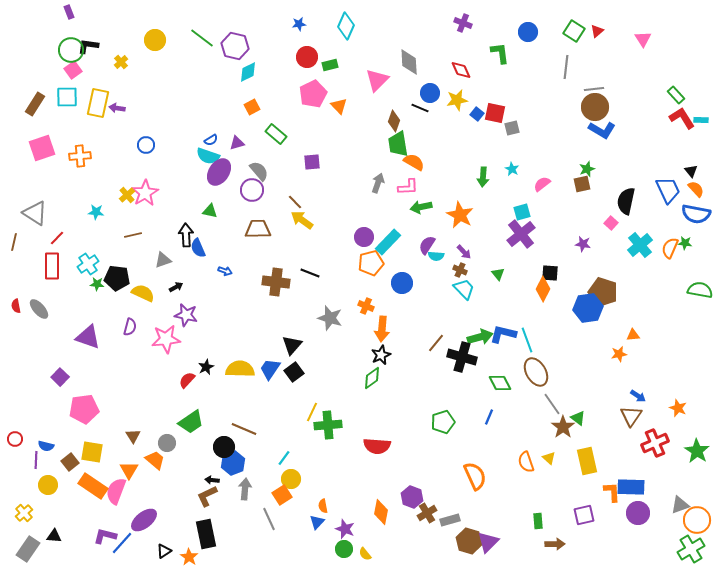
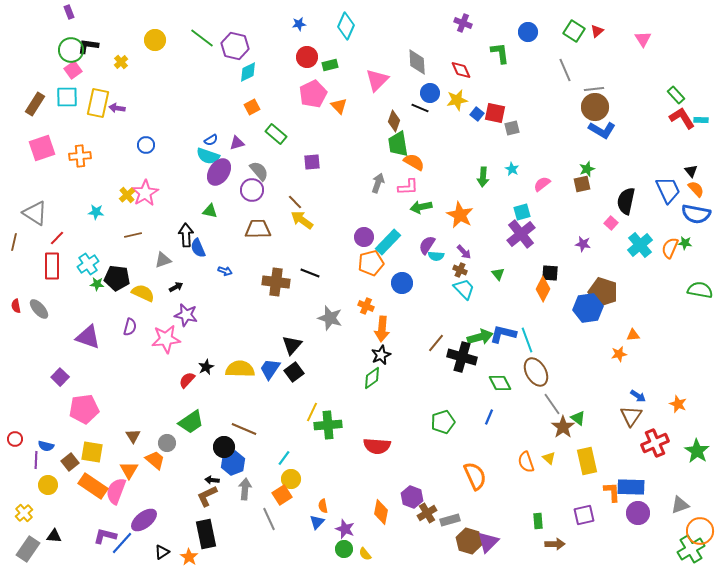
gray diamond at (409, 62): moved 8 px right
gray line at (566, 67): moved 1 px left, 3 px down; rotated 30 degrees counterclockwise
orange star at (678, 408): moved 4 px up
orange circle at (697, 520): moved 3 px right, 11 px down
black triangle at (164, 551): moved 2 px left, 1 px down
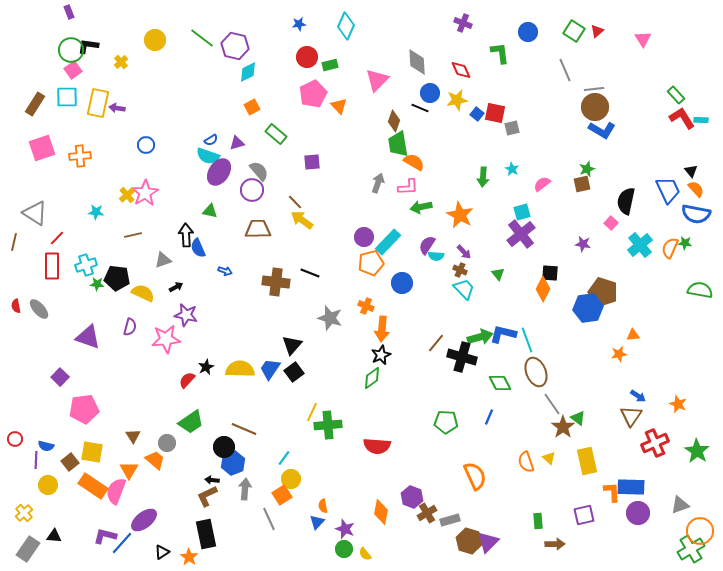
cyan cross at (88, 264): moved 2 px left, 1 px down; rotated 15 degrees clockwise
brown ellipse at (536, 372): rotated 8 degrees clockwise
green pentagon at (443, 422): moved 3 px right; rotated 20 degrees clockwise
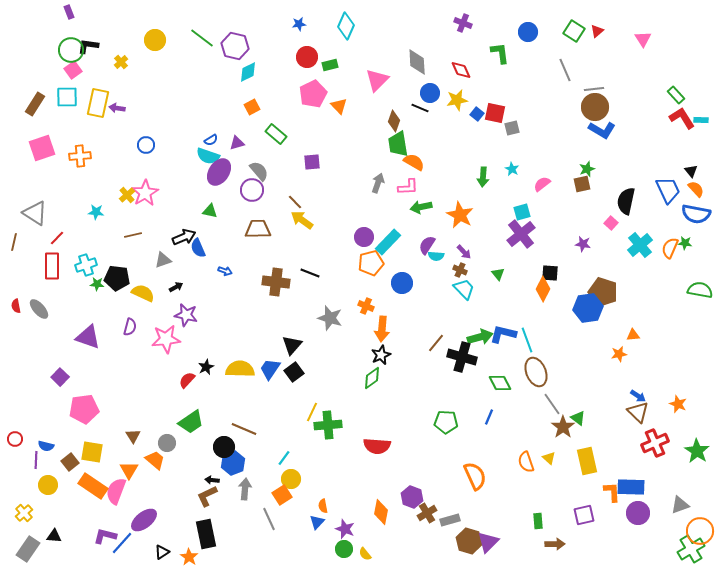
black arrow at (186, 235): moved 2 px left, 2 px down; rotated 70 degrees clockwise
brown triangle at (631, 416): moved 7 px right, 4 px up; rotated 20 degrees counterclockwise
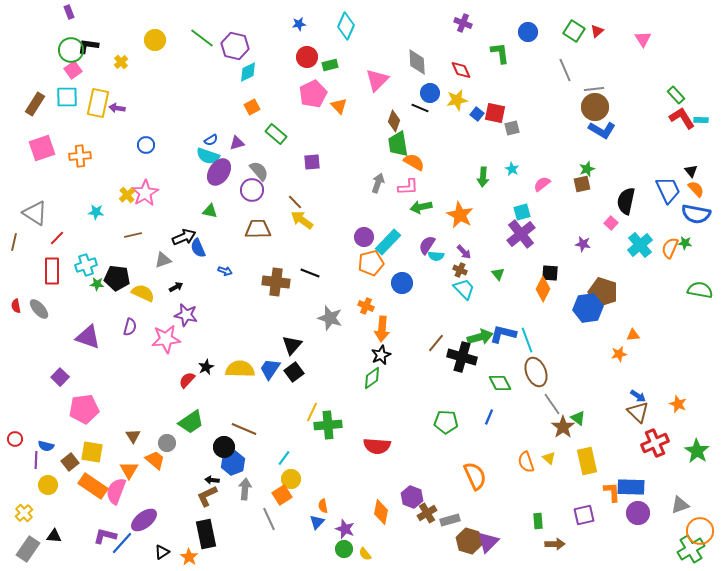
red rectangle at (52, 266): moved 5 px down
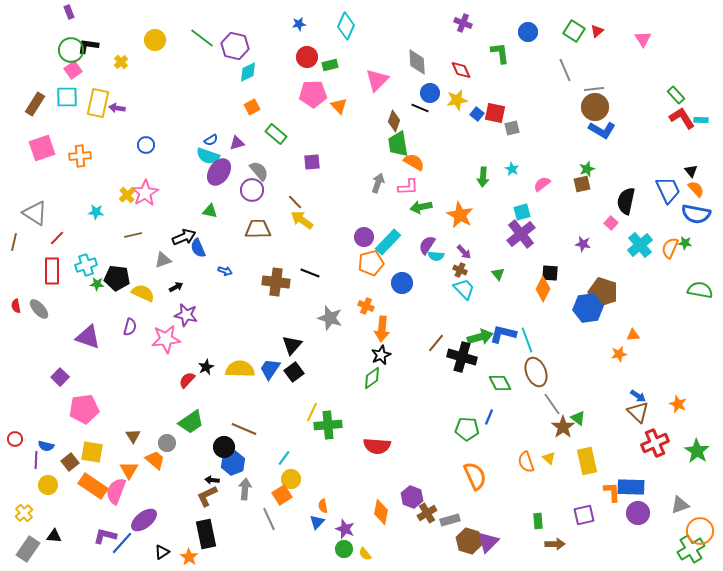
pink pentagon at (313, 94): rotated 24 degrees clockwise
green pentagon at (446, 422): moved 21 px right, 7 px down
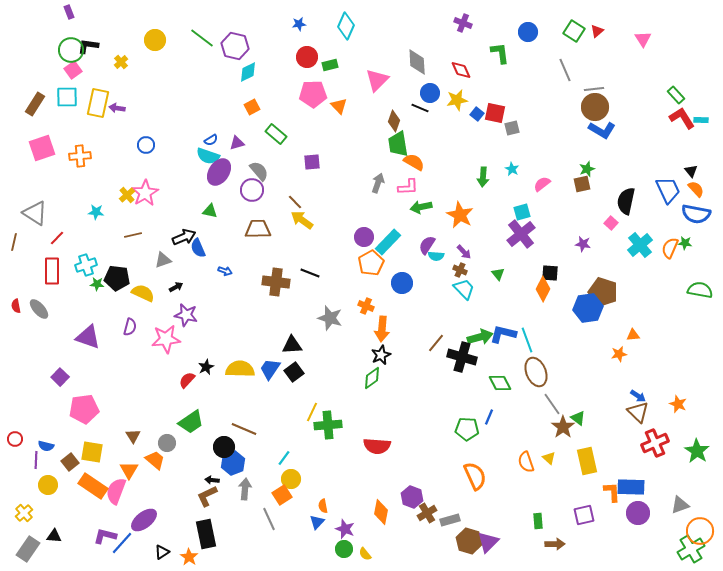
orange pentagon at (371, 263): rotated 15 degrees counterclockwise
black triangle at (292, 345): rotated 45 degrees clockwise
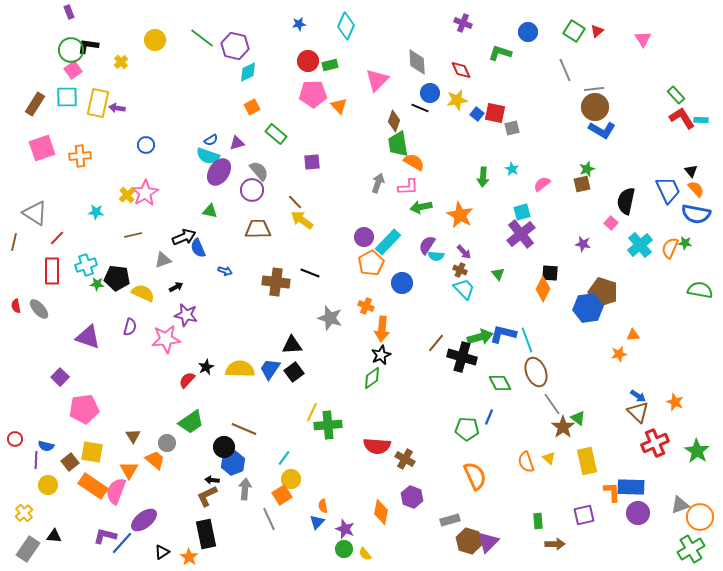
green L-shape at (500, 53): rotated 65 degrees counterclockwise
red circle at (307, 57): moved 1 px right, 4 px down
orange star at (678, 404): moved 3 px left, 2 px up
brown cross at (427, 513): moved 22 px left, 54 px up; rotated 30 degrees counterclockwise
orange circle at (700, 531): moved 14 px up
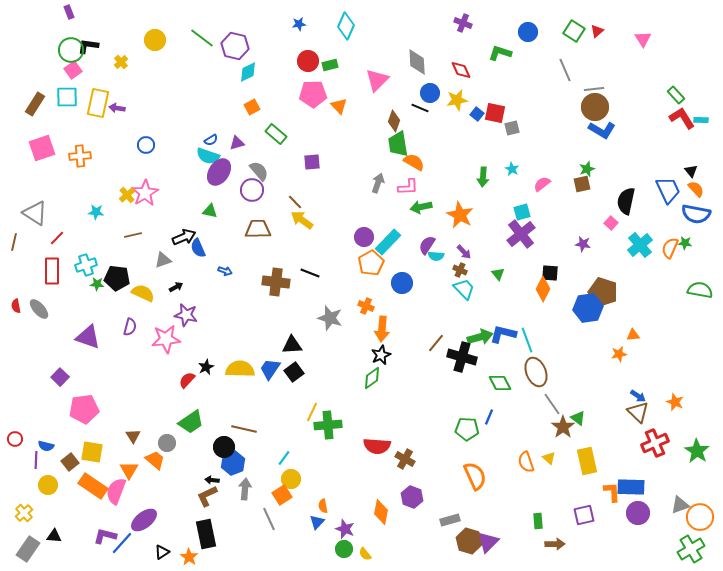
brown line at (244, 429): rotated 10 degrees counterclockwise
